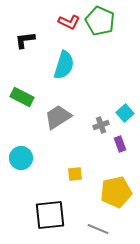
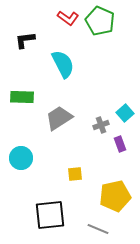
red L-shape: moved 1 px left, 4 px up; rotated 10 degrees clockwise
cyan semicircle: moved 1 px left, 1 px up; rotated 44 degrees counterclockwise
green rectangle: rotated 25 degrees counterclockwise
gray trapezoid: moved 1 px right, 1 px down
yellow pentagon: moved 1 px left, 4 px down
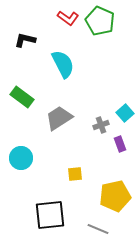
black L-shape: rotated 20 degrees clockwise
green rectangle: rotated 35 degrees clockwise
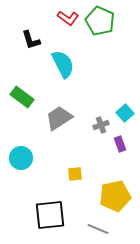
black L-shape: moved 6 px right; rotated 120 degrees counterclockwise
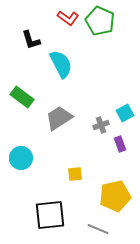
cyan semicircle: moved 2 px left
cyan square: rotated 12 degrees clockwise
